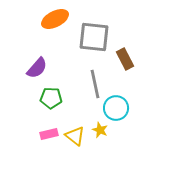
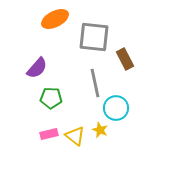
gray line: moved 1 px up
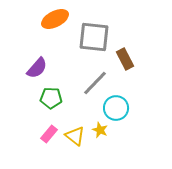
gray line: rotated 56 degrees clockwise
pink rectangle: rotated 36 degrees counterclockwise
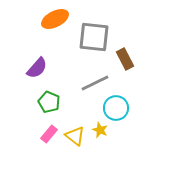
gray line: rotated 20 degrees clockwise
green pentagon: moved 2 px left, 4 px down; rotated 20 degrees clockwise
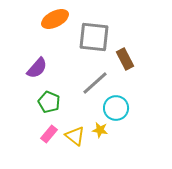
gray line: rotated 16 degrees counterclockwise
yellow star: rotated 14 degrees counterclockwise
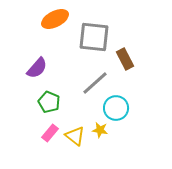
pink rectangle: moved 1 px right, 1 px up
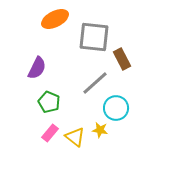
brown rectangle: moved 3 px left
purple semicircle: rotated 15 degrees counterclockwise
yellow triangle: moved 1 px down
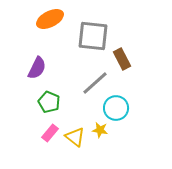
orange ellipse: moved 5 px left
gray square: moved 1 px left, 1 px up
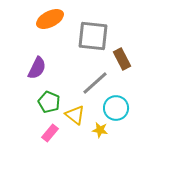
yellow triangle: moved 22 px up
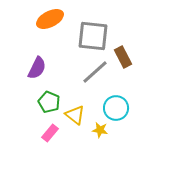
brown rectangle: moved 1 px right, 2 px up
gray line: moved 11 px up
